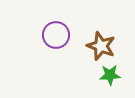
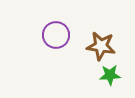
brown star: rotated 12 degrees counterclockwise
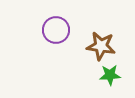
purple circle: moved 5 px up
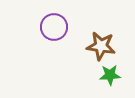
purple circle: moved 2 px left, 3 px up
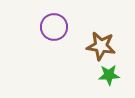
green star: moved 1 px left
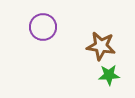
purple circle: moved 11 px left
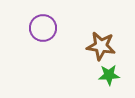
purple circle: moved 1 px down
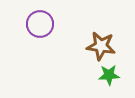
purple circle: moved 3 px left, 4 px up
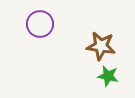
green star: moved 1 px left, 1 px down; rotated 15 degrees clockwise
